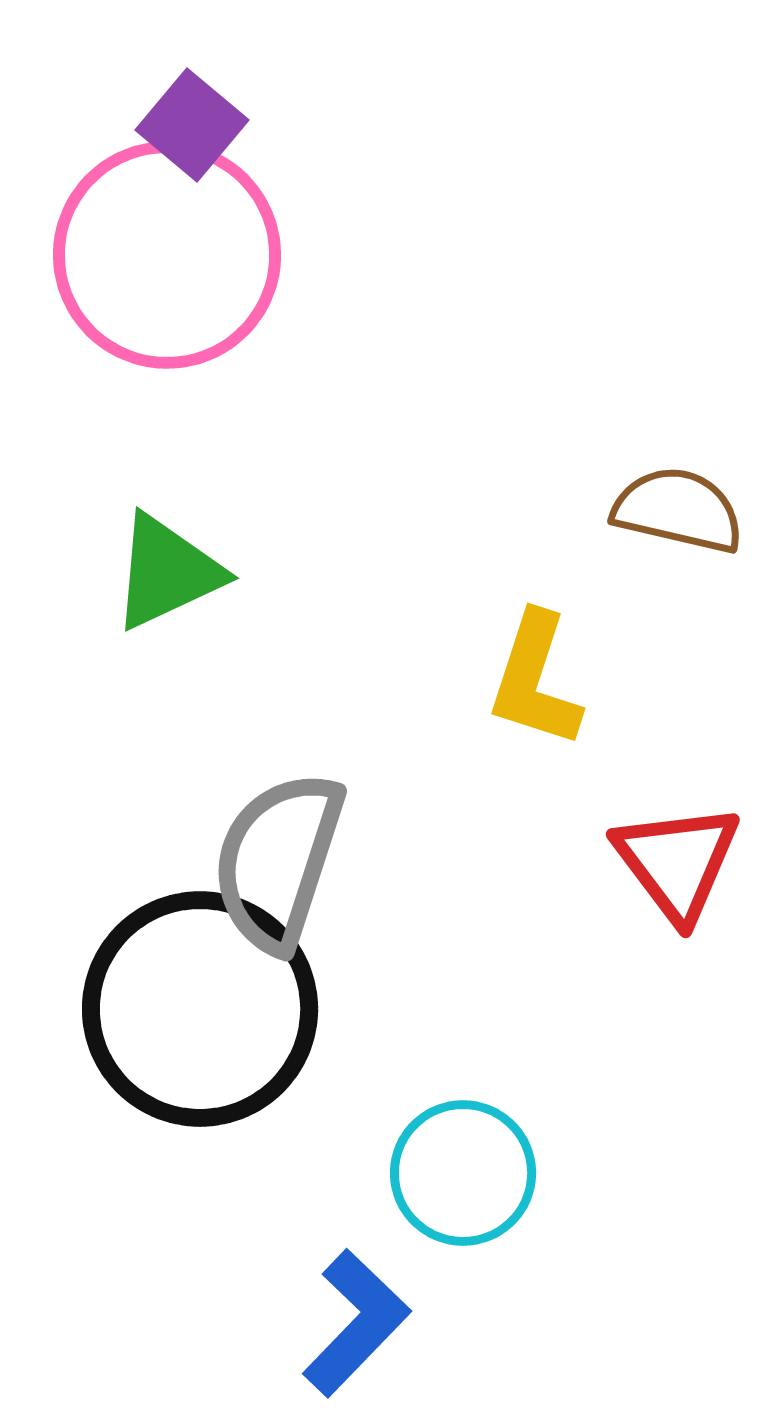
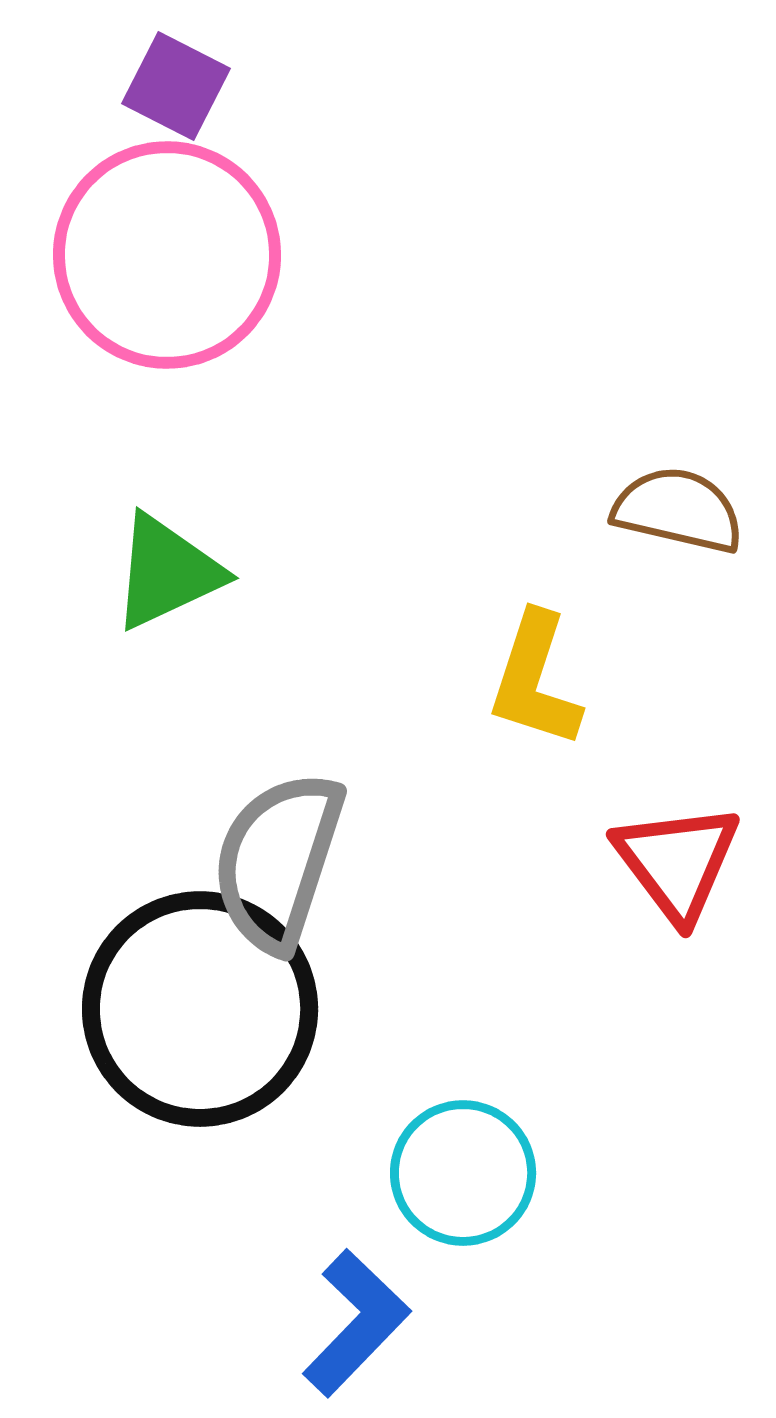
purple square: moved 16 px left, 39 px up; rotated 13 degrees counterclockwise
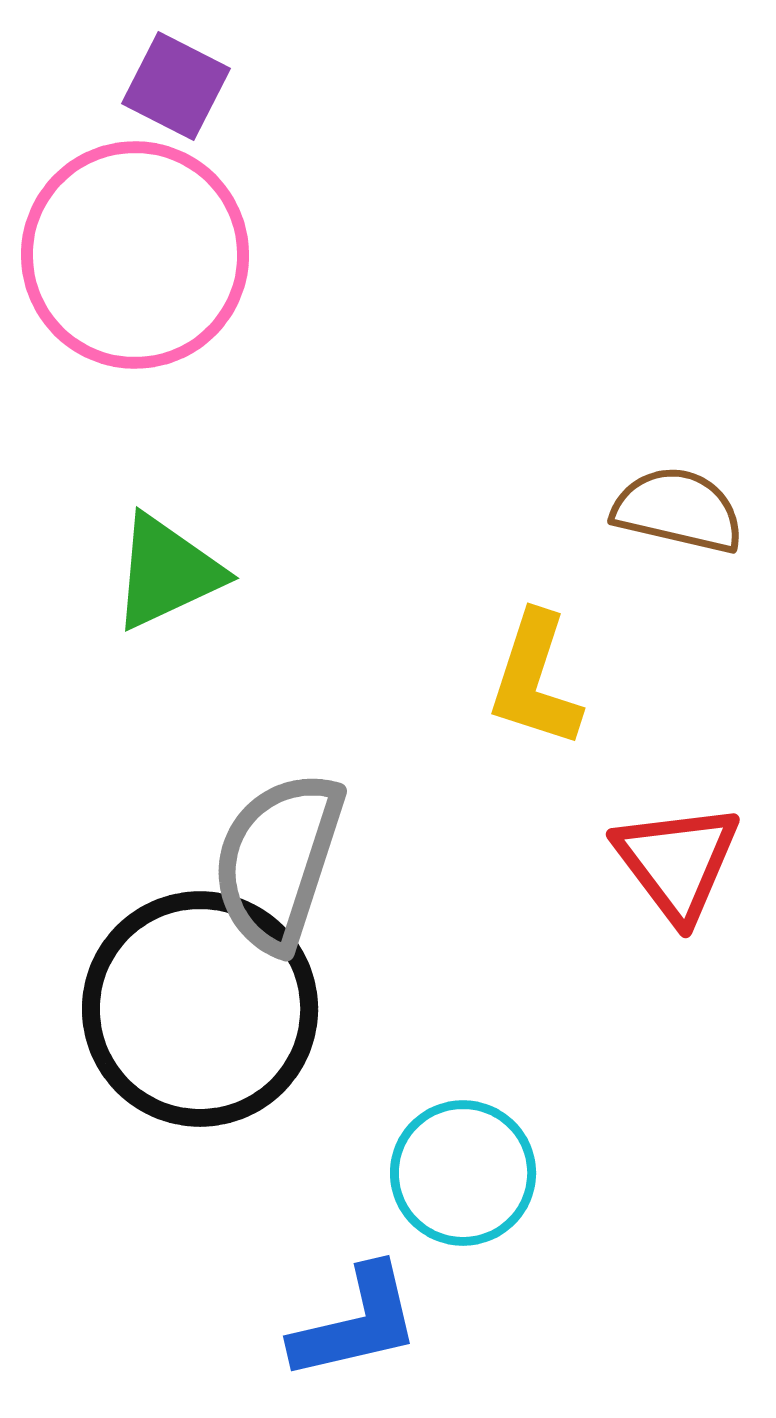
pink circle: moved 32 px left
blue L-shape: rotated 33 degrees clockwise
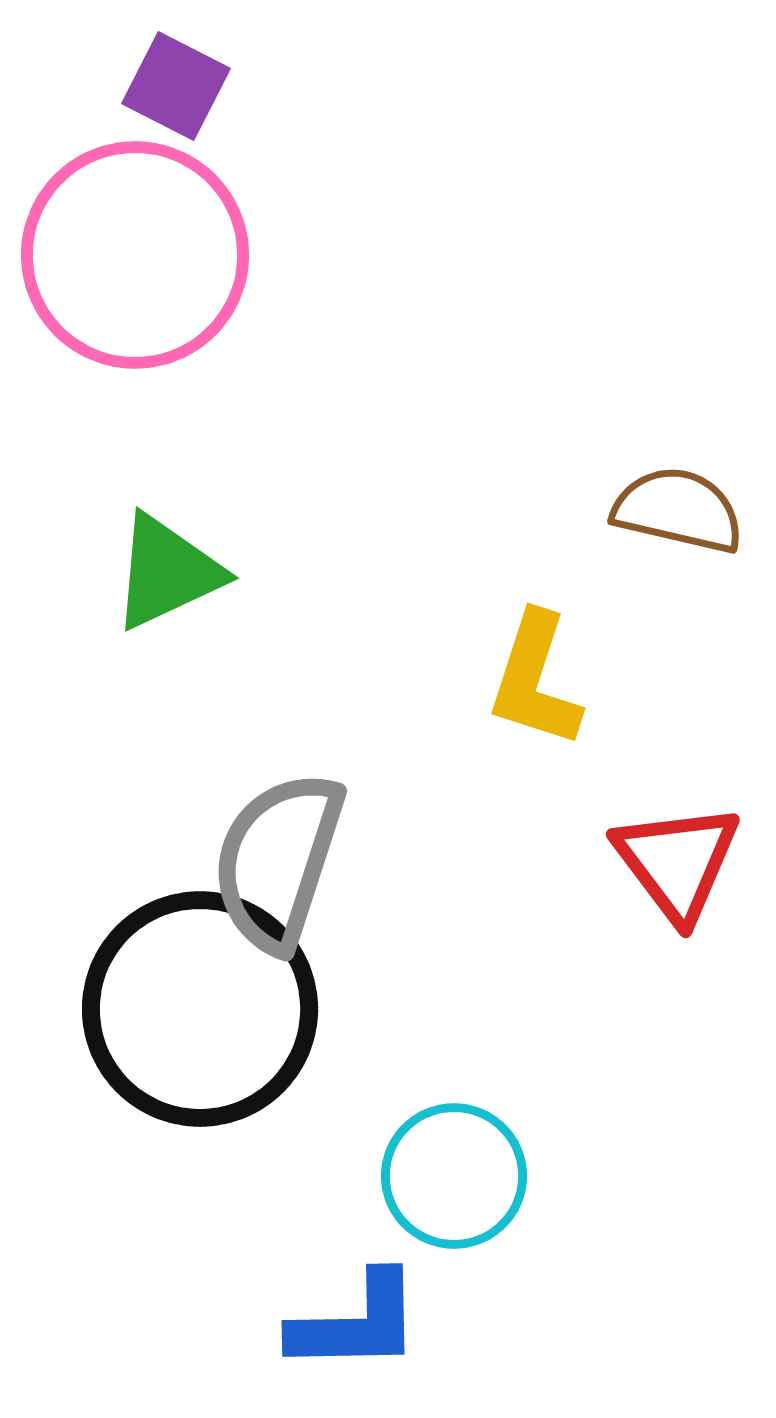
cyan circle: moved 9 px left, 3 px down
blue L-shape: rotated 12 degrees clockwise
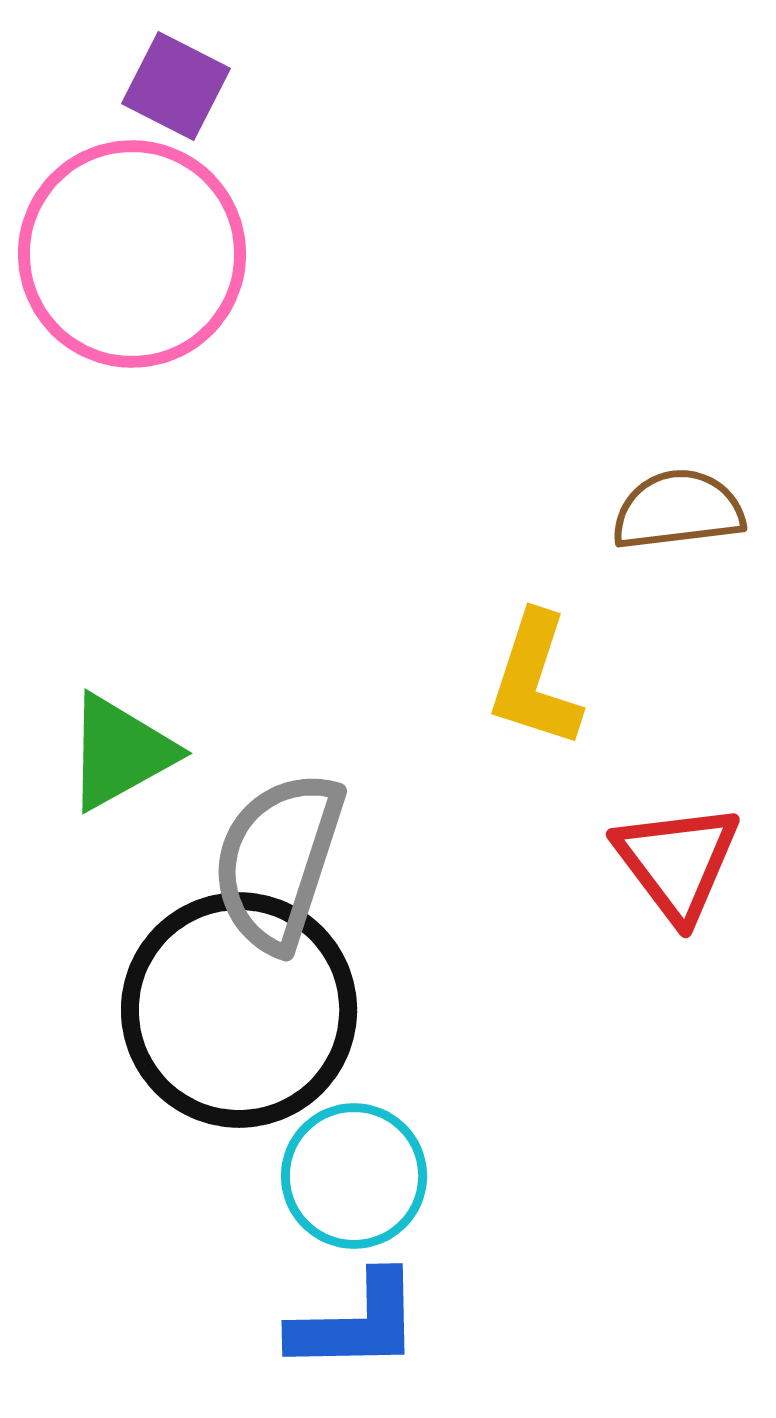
pink circle: moved 3 px left, 1 px up
brown semicircle: rotated 20 degrees counterclockwise
green triangle: moved 47 px left, 180 px down; rotated 4 degrees counterclockwise
black circle: moved 39 px right, 1 px down
cyan circle: moved 100 px left
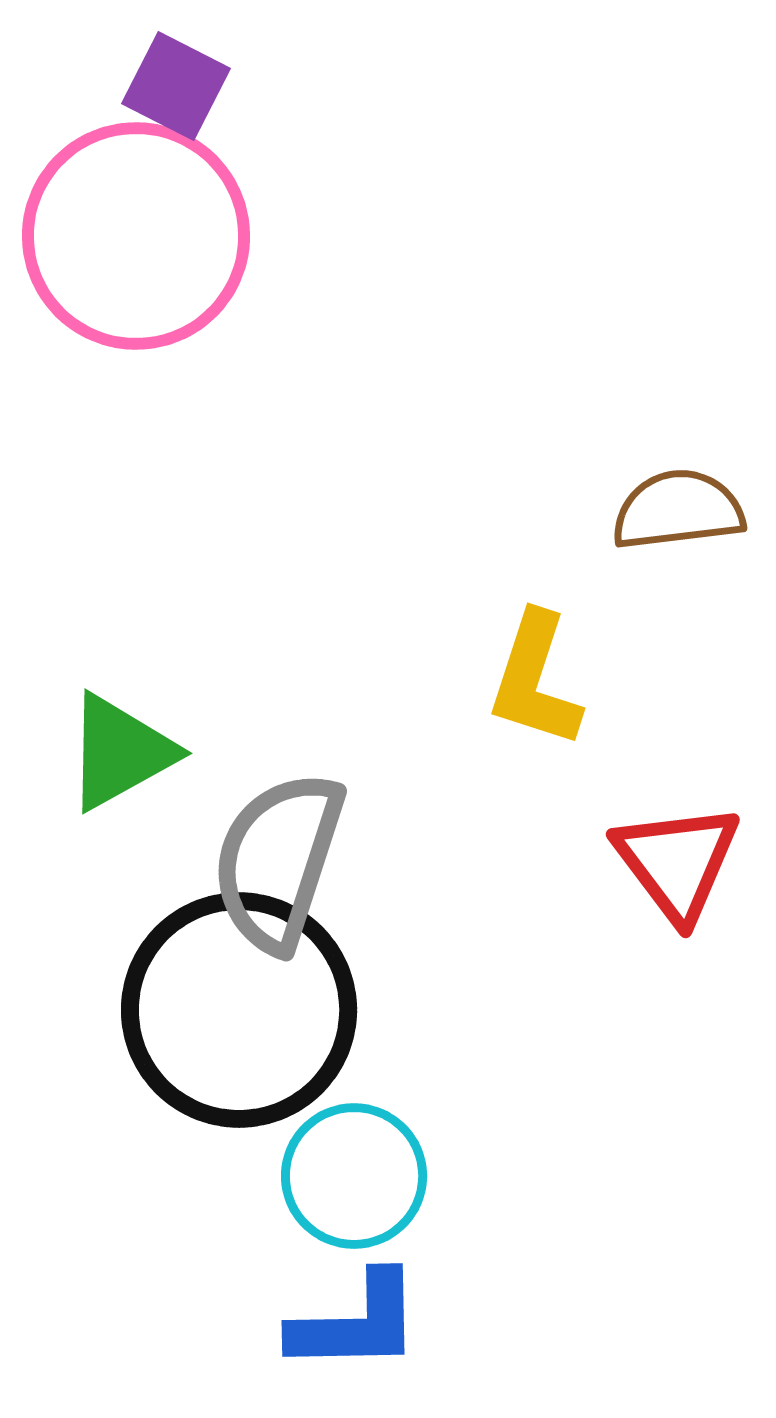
pink circle: moved 4 px right, 18 px up
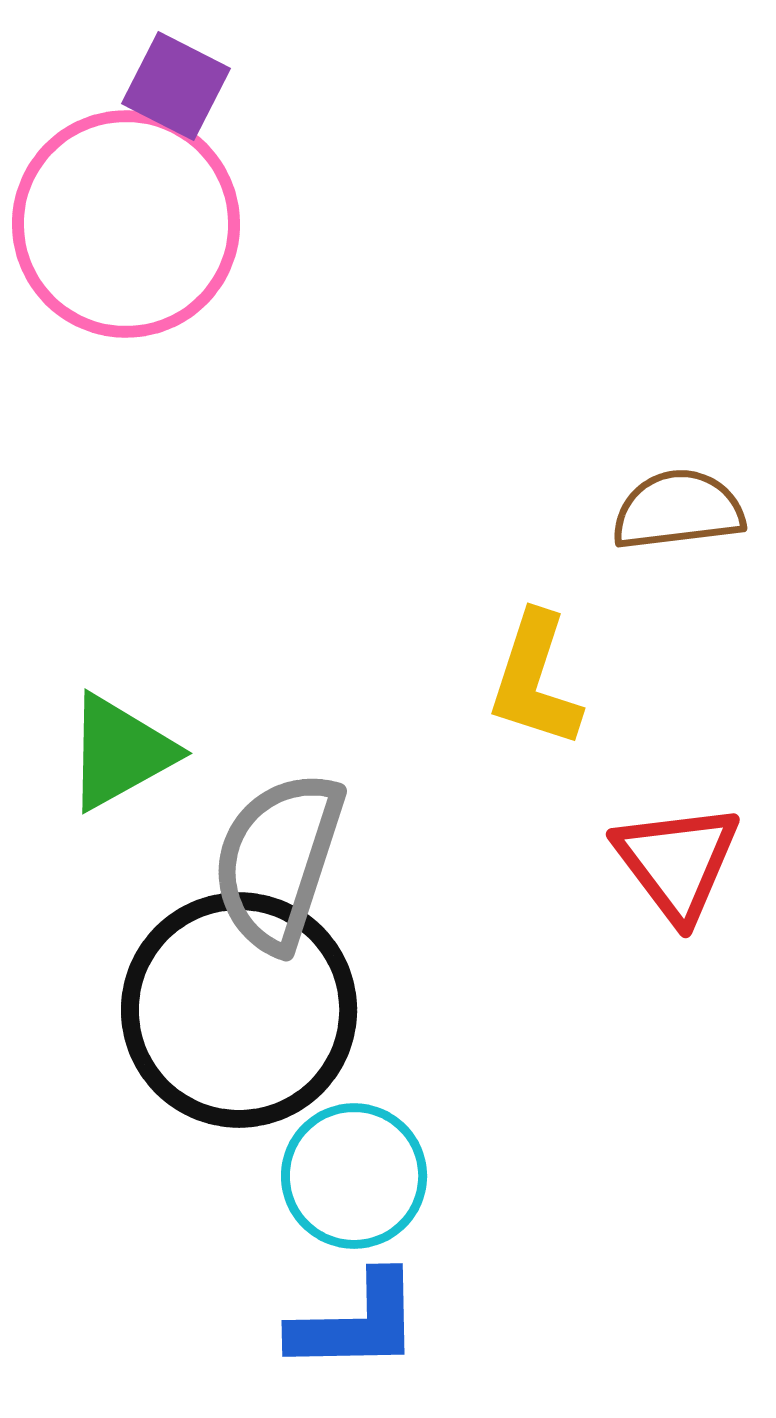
pink circle: moved 10 px left, 12 px up
